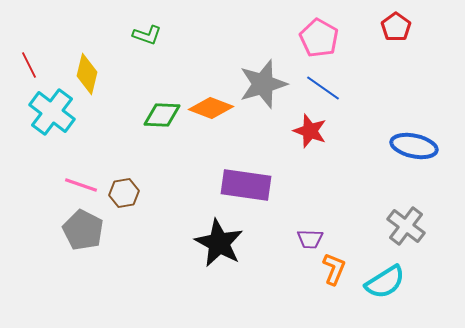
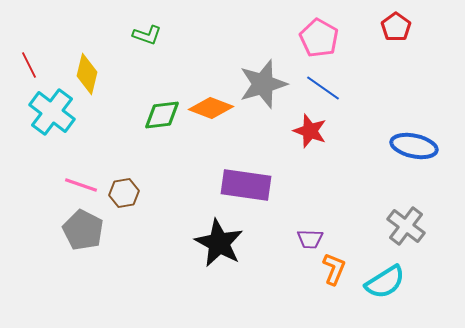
green diamond: rotated 9 degrees counterclockwise
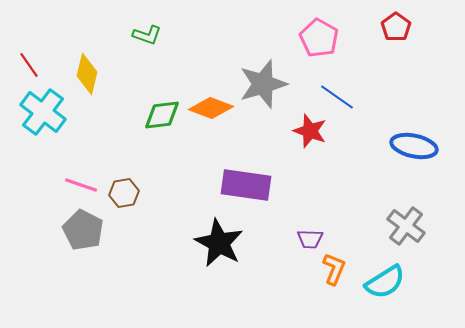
red line: rotated 8 degrees counterclockwise
blue line: moved 14 px right, 9 px down
cyan cross: moved 9 px left
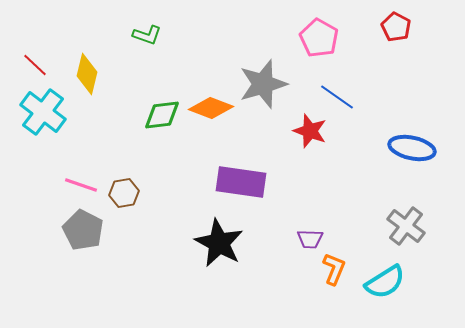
red pentagon: rotated 8 degrees counterclockwise
red line: moved 6 px right; rotated 12 degrees counterclockwise
blue ellipse: moved 2 px left, 2 px down
purple rectangle: moved 5 px left, 3 px up
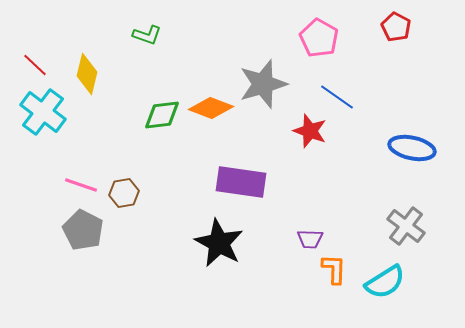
orange L-shape: rotated 20 degrees counterclockwise
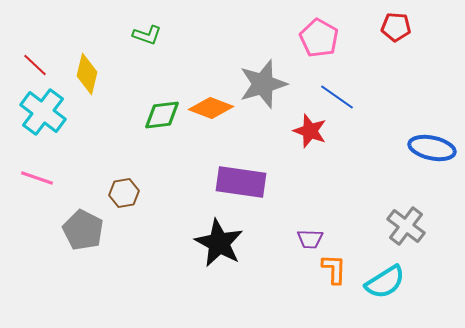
red pentagon: rotated 24 degrees counterclockwise
blue ellipse: moved 20 px right
pink line: moved 44 px left, 7 px up
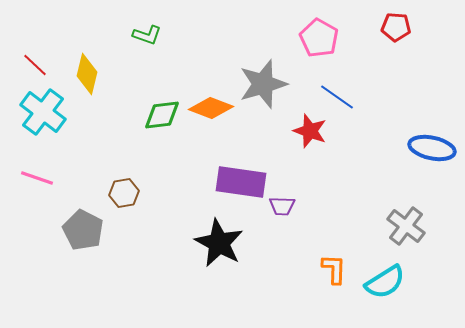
purple trapezoid: moved 28 px left, 33 px up
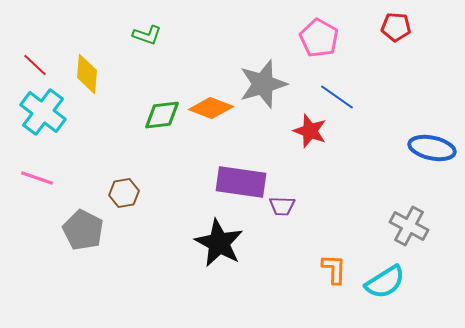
yellow diamond: rotated 9 degrees counterclockwise
gray cross: moved 3 px right; rotated 9 degrees counterclockwise
